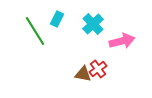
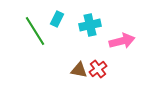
cyan cross: moved 3 px left, 1 px down; rotated 30 degrees clockwise
brown triangle: moved 4 px left, 4 px up
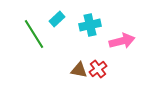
cyan rectangle: rotated 21 degrees clockwise
green line: moved 1 px left, 3 px down
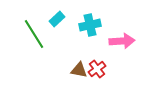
pink arrow: rotated 10 degrees clockwise
red cross: moved 1 px left
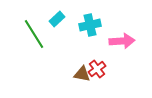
brown triangle: moved 3 px right, 4 px down
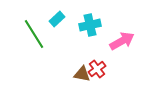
pink arrow: rotated 25 degrees counterclockwise
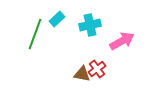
green line: moved 1 px right; rotated 52 degrees clockwise
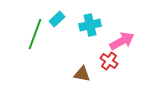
red cross: moved 12 px right, 8 px up; rotated 18 degrees counterclockwise
